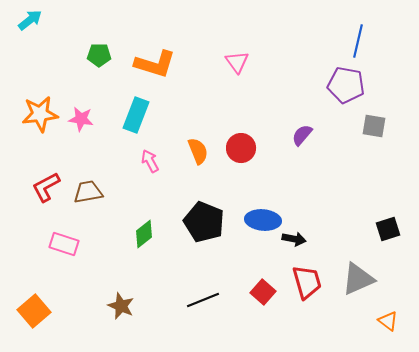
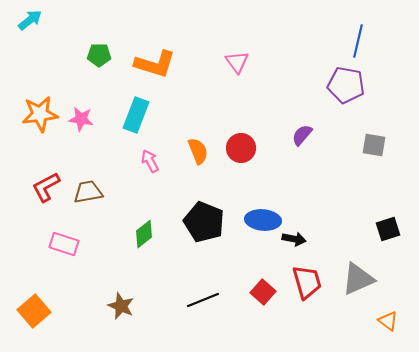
gray square: moved 19 px down
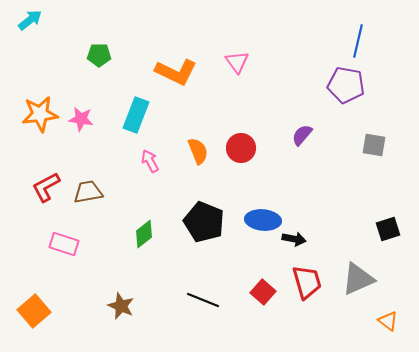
orange L-shape: moved 21 px right, 8 px down; rotated 9 degrees clockwise
black line: rotated 44 degrees clockwise
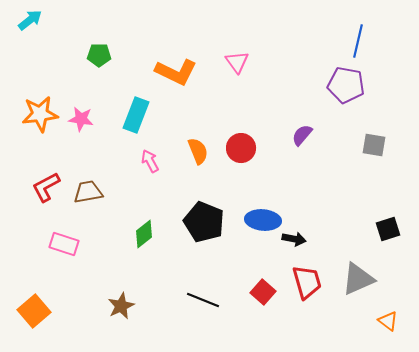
brown star: rotated 24 degrees clockwise
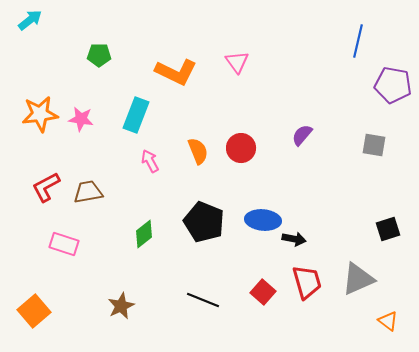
purple pentagon: moved 47 px right
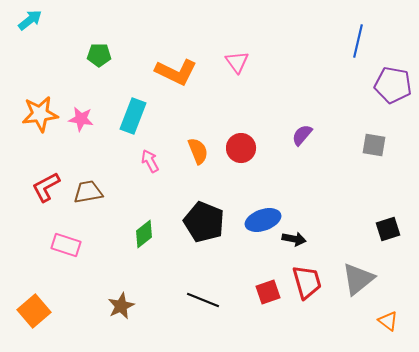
cyan rectangle: moved 3 px left, 1 px down
blue ellipse: rotated 24 degrees counterclockwise
pink rectangle: moved 2 px right, 1 px down
gray triangle: rotated 15 degrees counterclockwise
red square: moved 5 px right; rotated 30 degrees clockwise
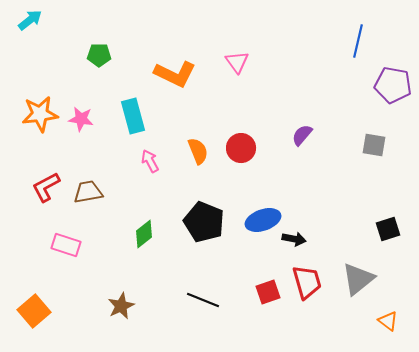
orange L-shape: moved 1 px left, 2 px down
cyan rectangle: rotated 36 degrees counterclockwise
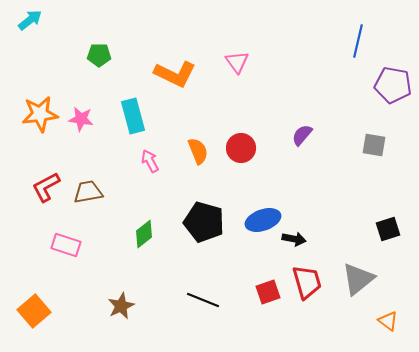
black pentagon: rotated 6 degrees counterclockwise
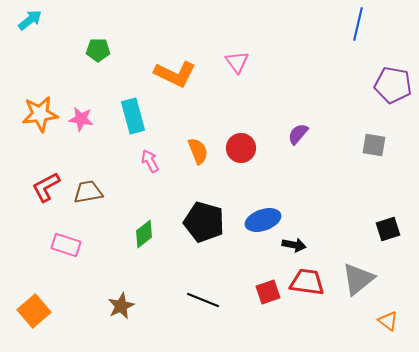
blue line: moved 17 px up
green pentagon: moved 1 px left, 5 px up
purple semicircle: moved 4 px left, 1 px up
black arrow: moved 6 px down
red trapezoid: rotated 66 degrees counterclockwise
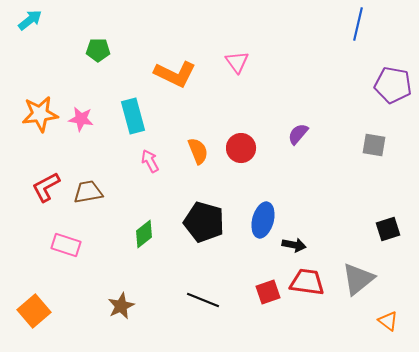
blue ellipse: rotated 56 degrees counterclockwise
